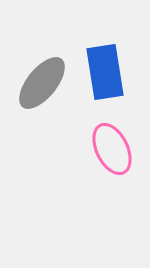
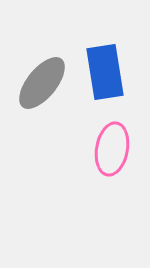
pink ellipse: rotated 36 degrees clockwise
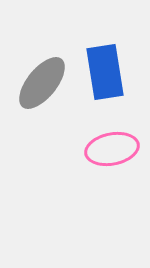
pink ellipse: rotated 69 degrees clockwise
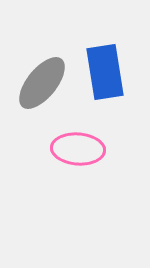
pink ellipse: moved 34 px left; rotated 15 degrees clockwise
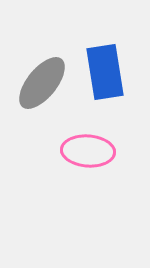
pink ellipse: moved 10 px right, 2 px down
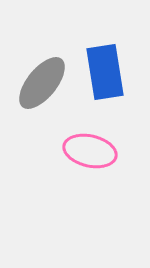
pink ellipse: moved 2 px right; rotated 9 degrees clockwise
